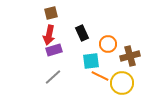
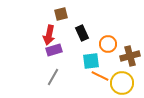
brown square: moved 10 px right, 1 px down
gray line: rotated 18 degrees counterclockwise
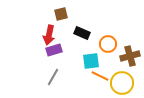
black rectangle: rotated 42 degrees counterclockwise
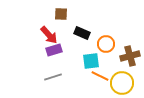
brown square: rotated 16 degrees clockwise
red arrow: rotated 54 degrees counterclockwise
orange circle: moved 2 px left
gray line: rotated 42 degrees clockwise
